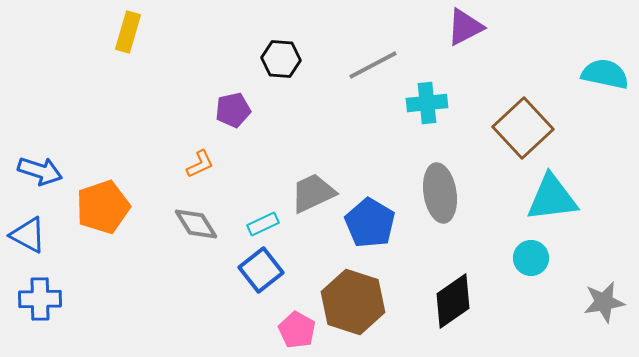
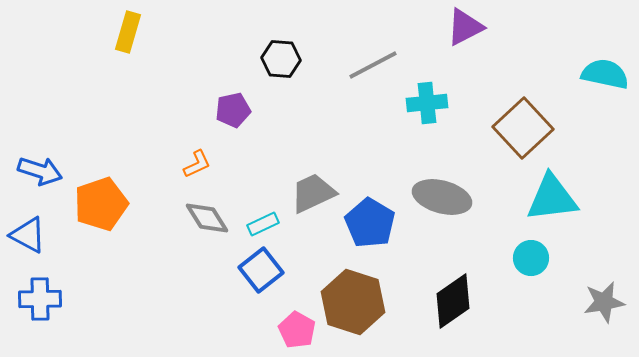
orange L-shape: moved 3 px left
gray ellipse: moved 2 px right, 4 px down; rotated 66 degrees counterclockwise
orange pentagon: moved 2 px left, 3 px up
gray diamond: moved 11 px right, 6 px up
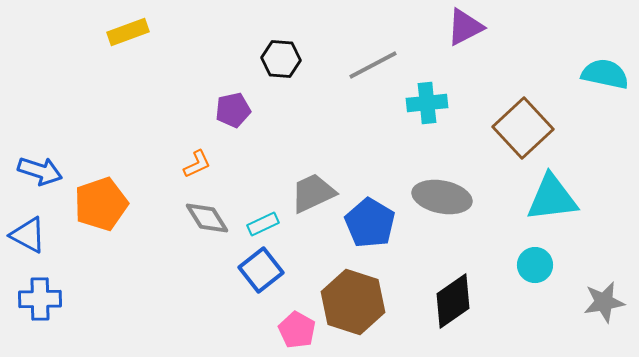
yellow rectangle: rotated 54 degrees clockwise
gray ellipse: rotated 4 degrees counterclockwise
cyan circle: moved 4 px right, 7 px down
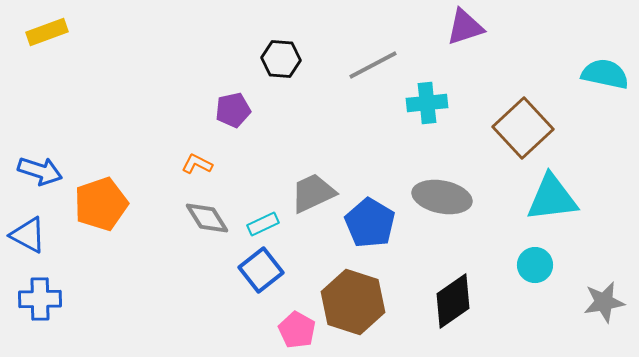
purple triangle: rotated 9 degrees clockwise
yellow rectangle: moved 81 px left
orange L-shape: rotated 128 degrees counterclockwise
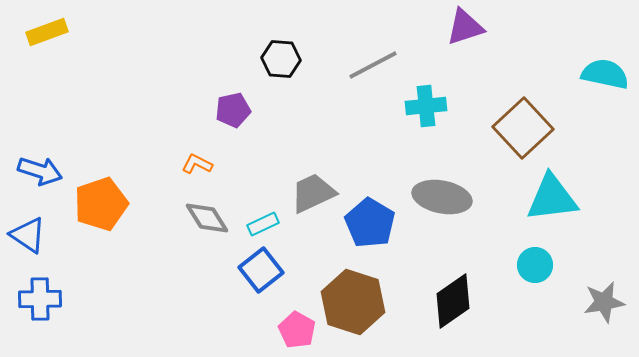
cyan cross: moved 1 px left, 3 px down
blue triangle: rotated 6 degrees clockwise
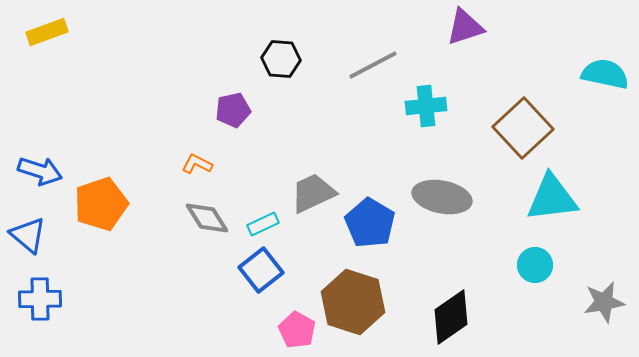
blue triangle: rotated 6 degrees clockwise
black diamond: moved 2 px left, 16 px down
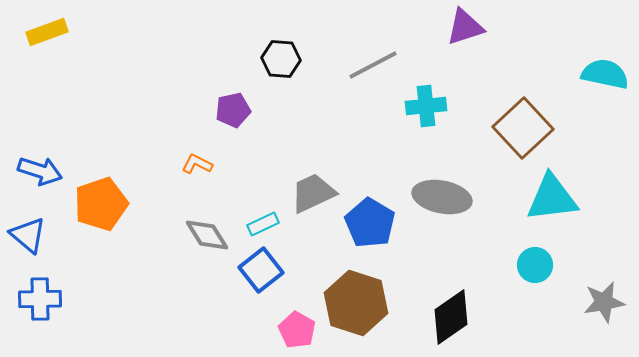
gray diamond: moved 17 px down
brown hexagon: moved 3 px right, 1 px down
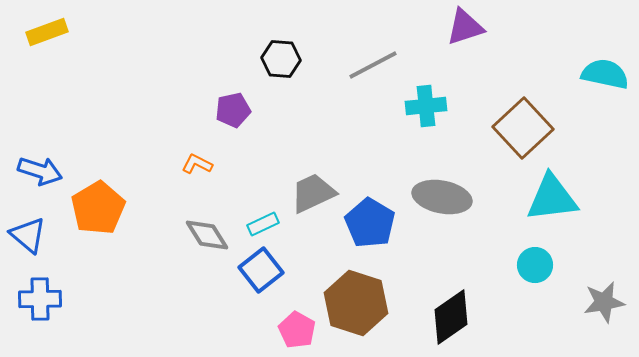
orange pentagon: moved 3 px left, 4 px down; rotated 12 degrees counterclockwise
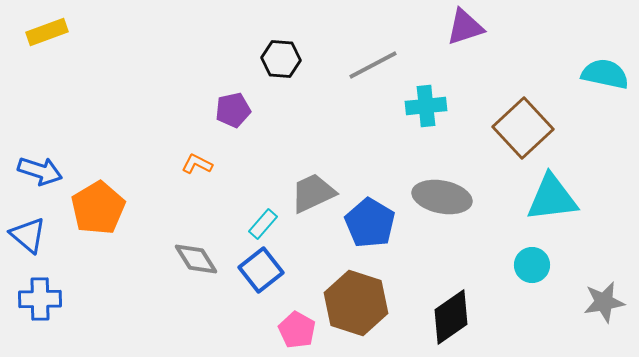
cyan rectangle: rotated 24 degrees counterclockwise
gray diamond: moved 11 px left, 24 px down
cyan circle: moved 3 px left
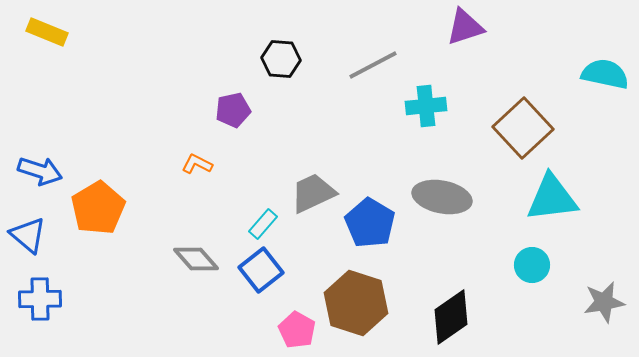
yellow rectangle: rotated 42 degrees clockwise
gray diamond: rotated 9 degrees counterclockwise
